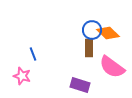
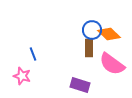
orange diamond: moved 1 px right, 1 px down
pink semicircle: moved 3 px up
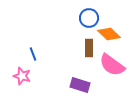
blue circle: moved 3 px left, 12 px up
pink semicircle: moved 1 px down
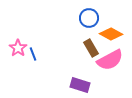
orange diamond: moved 2 px right; rotated 15 degrees counterclockwise
brown rectangle: moved 2 px right; rotated 30 degrees counterclockwise
pink semicircle: moved 2 px left, 5 px up; rotated 64 degrees counterclockwise
pink star: moved 4 px left, 28 px up; rotated 18 degrees clockwise
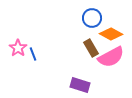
blue circle: moved 3 px right
pink semicircle: moved 1 px right, 3 px up
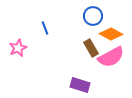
blue circle: moved 1 px right, 2 px up
pink star: rotated 12 degrees clockwise
blue line: moved 12 px right, 26 px up
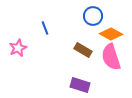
brown rectangle: moved 8 px left, 2 px down; rotated 30 degrees counterclockwise
pink semicircle: rotated 100 degrees clockwise
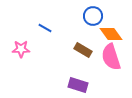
blue line: rotated 40 degrees counterclockwise
orange diamond: rotated 25 degrees clockwise
pink star: moved 3 px right, 1 px down; rotated 24 degrees clockwise
purple rectangle: moved 2 px left
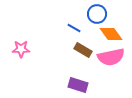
blue circle: moved 4 px right, 2 px up
blue line: moved 29 px right
pink semicircle: rotated 84 degrees counterclockwise
